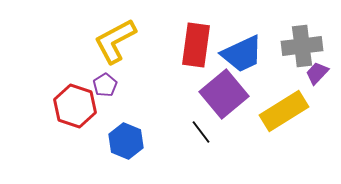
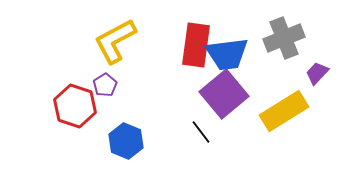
gray cross: moved 18 px left, 8 px up; rotated 15 degrees counterclockwise
blue trapezoid: moved 15 px left; rotated 18 degrees clockwise
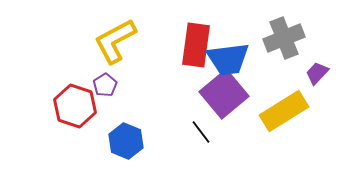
blue trapezoid: moved 1 px right, 5 px down
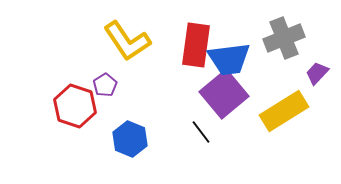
yellow L-shape: moved 12 px right; rotated 96 degrees counterclockwise
blue trapezoid: moved 1 px right
blue hexagon: moved 4 px right, 2 px up
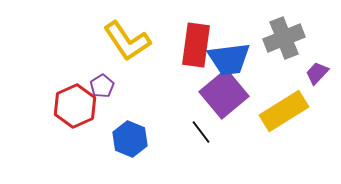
purple pentagon: moved 3 px left, 1 px down
red hexagon: rotated 18 degrees clockwise
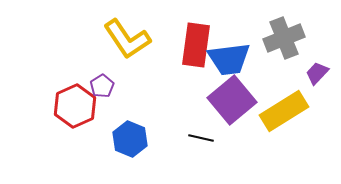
yellow L-shape: moved 2 px up
purple square: moved 8 px right, 6 px down
black line: moved 6 px down; rotated 40 degrees counterclockwise
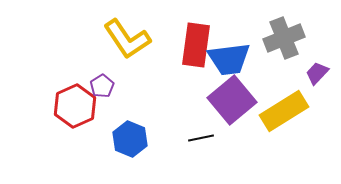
black line: rotated 25 degrees counterclockwise
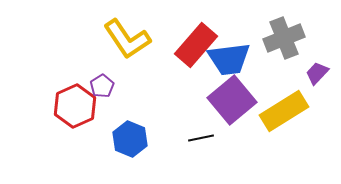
red rectangle: rotated 33 degrees clockwise
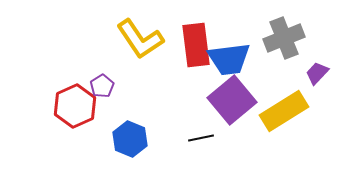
yellow L-shape: moved 13 px right
red rectangle: rotated 48 degrees counterclockwise
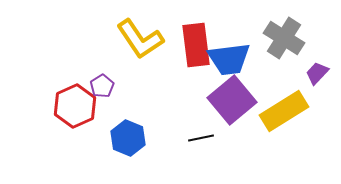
gray cross: rotated 36 degrees counterclockwise
blue hexagon: moved 2 px left, 1 px up
